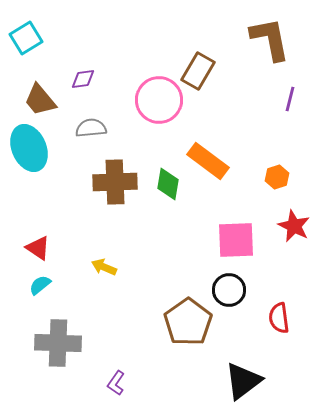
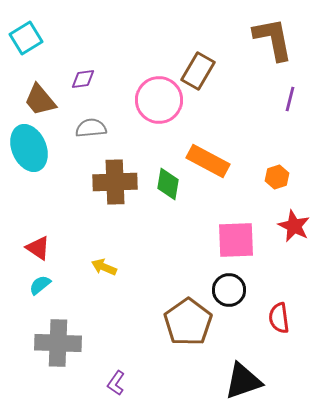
brown L-shape: moved 3 px right
orange rectangle: rotated 9 degrees counterclockwise
black triangle: rotated 18 degrees clockwise
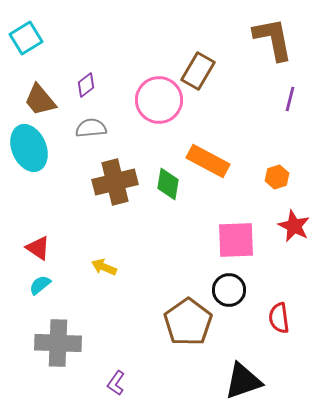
purple diamond: moved 3 px right, 6 px down; rotated 30 degrees counterclockwise
brown cross: rotated 12 degrees counterclockwise
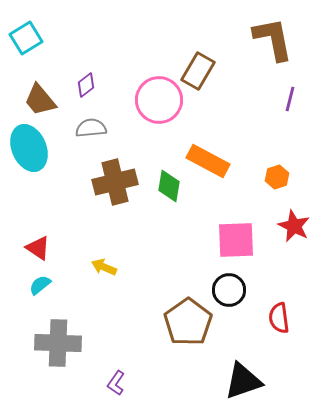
green diamond: moved 1 px right, 2 px down
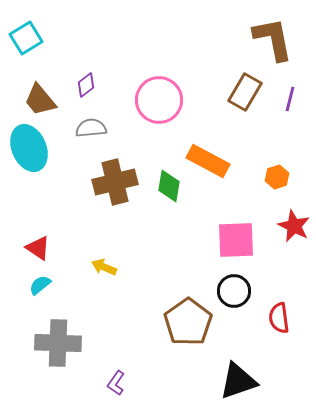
brown rectangle: moved 47 px right, 21 px down
black circle: moved 5 px right, 1 px down
black triangle: moved 5 px left
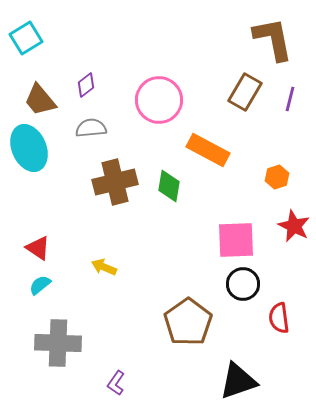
orange rectangle: moved 11 px up
black circle: moved 9 px right, 7 px up
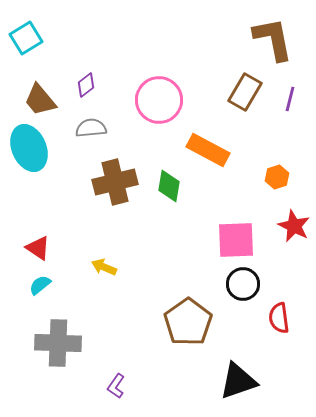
purple L-shape: moved 3 px down
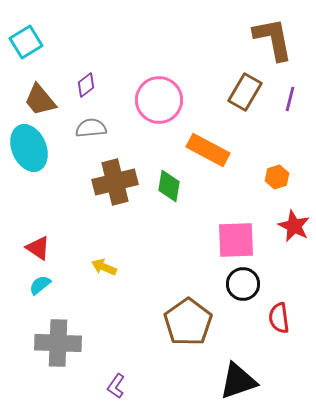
cyan square: moved 4 px down
